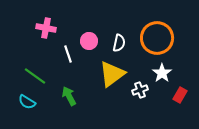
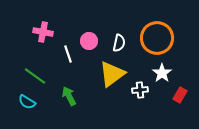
pink cross: moved 3 px left, 4 px down
white cross: rotated 14 degrees clockwise
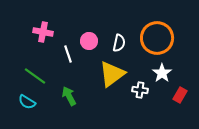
white cross: rotated 14 degrees clockwise
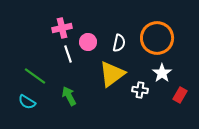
pink cross: moved 19 px right, 4 px up; rotated 24 degrees counterclockwise
pink circle: moved 1 px left, 1 px down
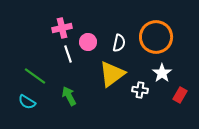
orange circle: moved 1 px left, 1 px up
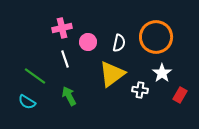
white line: moved 3 px left, 5 px down
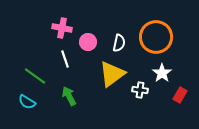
pink cross: rotated 24 degrees clockwise
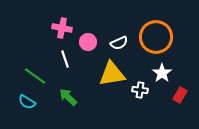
white semicircle: rotated 54 degrees clockwise
yellow triangle: rotated 28 degrees clockwise
green arrow: moved 1 px left, 1 px down; rotated 18 degrees counterclockwise
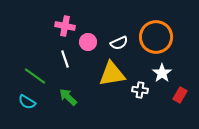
pink cross: moved 3 px right, 2 px up
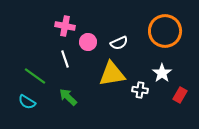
orange circle: moved 9 px right, 6 px up
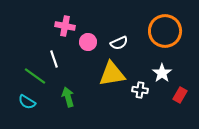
white line: moved 11 px left
green arrow: rotated 30 degrees clockwise
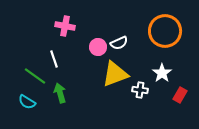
pink circle: moved 10 px right, 5 px down
yellow triangle: moved 3 px right; rotated 12 degrees counterclockwise
green arrow: moved 8 px left, 4 px up
